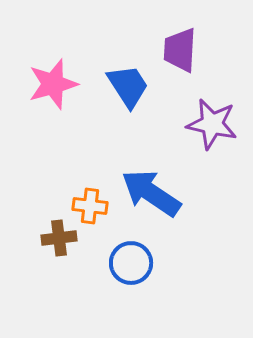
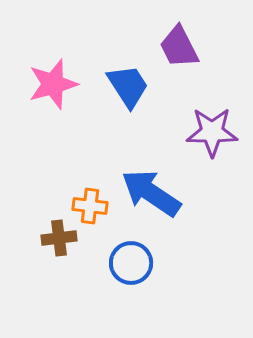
purple trapezoid: moved 1 px left, 3 px up; rotated 30 degrees counterclockwise
purple star: moved 8 px down; rotated 12 degrees counterclockwise
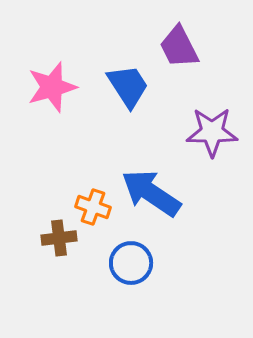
pink star: moved 1 px left, 3 px down
orange cross: moved 3 px right, 1 px down; rotated 12 degrees clockwise
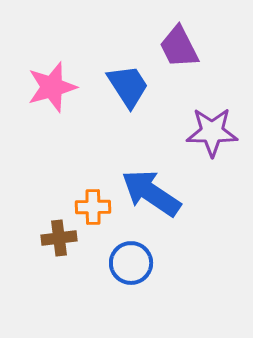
orange cross: rotated 20 degrees counterclockwise
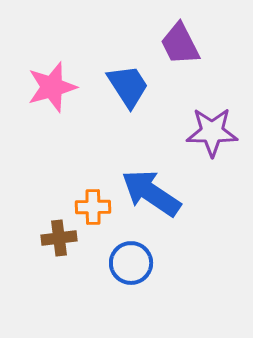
purple trapezoid: moved 1 px right, 3 px up
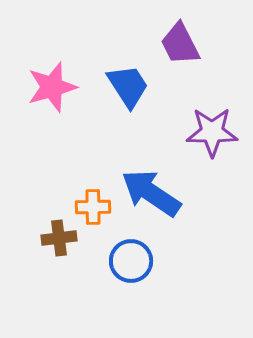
blue circle: moved 2 px up
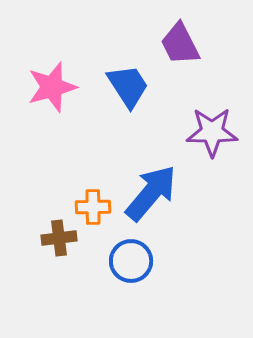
blue arrow: rotated 96 degrees clockwise
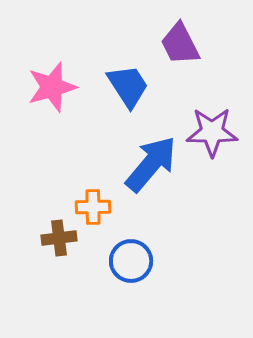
blue arrow: moved 29 px up
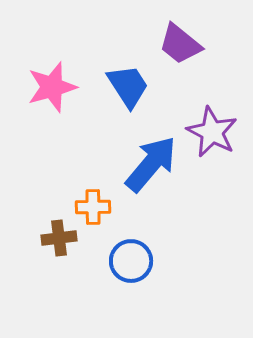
purple trapezoid: rotated 24 degrees counterclockwise
purple star: rotated 27 degrees clockwise
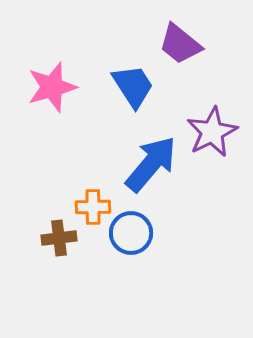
blue trapezoid: moved 5 px right
purple star: rotated 18 degrees clockwise
blue circle: moved 28 px up
